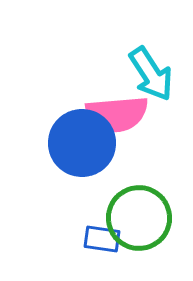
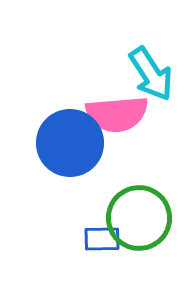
blue circle: moved 12 px left
blue rectangle: rotated 9 degrees counterclockwise
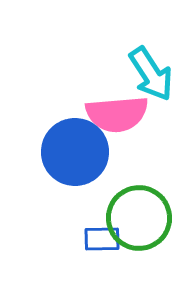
blue circle: moved 5 px right, 9 px down
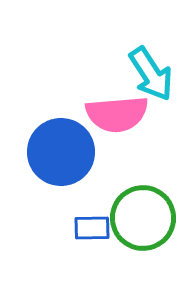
blue circle: moved 14 px left
green circle: moved 4 px right
blue rectangle: moved 10 px left, 11 px up
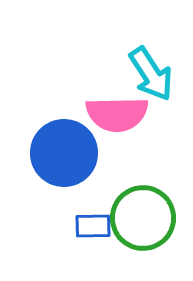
pink semicircle: rotated 4 degrees clockwise
blue circle: moved 3 px right, 1 px down
blue rectangle: moved 1 px right, 2 px up
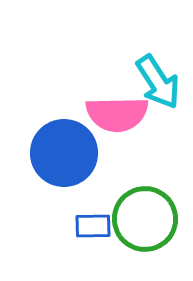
cyan arrow: moved 7 px right, 8 px down
green circle: moved 2 px right, 1 px down
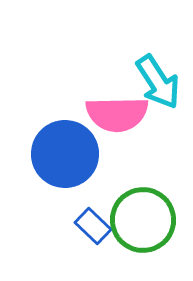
blue circle: moved 1 px right, 1 px down
green circle: moved 2 px left, 1 px down
blue rectangle: rotated 45 degrees clockwise
